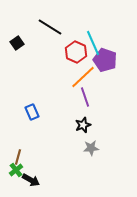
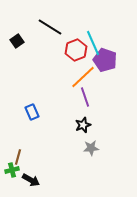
black square: moved 2 px up
red hexagon: moved 2 px up; rotated 15 degrees clockwise
green cross: moved 4 px left; rotated 24 degrees clockwise
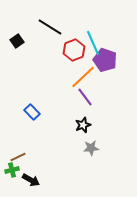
red hexagon: moved 2 px left
purple line: rotated 18 degrees counterclockwise
blue rectangle: rotated 21 degrees counterclockwise
brown line: rotated 49 degrees clockwise
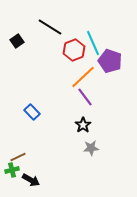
purple pentagon: moved 5 px right, 1 px down
black star: rotated 14 degrees counterclockwise
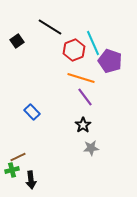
orange line: moved 2 px left, 1 px down; rotated 60 degrees clockwise
black arrow: rotated 54 degrees clockwise
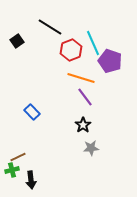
red hexagon: moved 3 px left
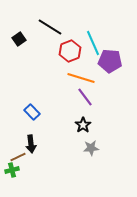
black square: moved 2 px right, 2 px up
red hexagon: moved 1 px left, 1 px down
purple pentagon: rotated 15 degrees counterclockwise
black arrow: moved 36 px up
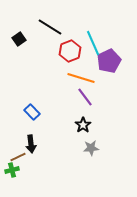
purple pentagon: moved 1 px left; rotated 30 degrees counterclockwise
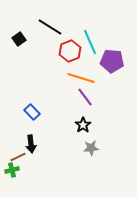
cyan line: moved 3 px left, 1 px up
purple pentagon: moved 3 px right; rotated 30 degrees clockwise
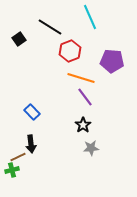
cyan line: moved 25 px up
